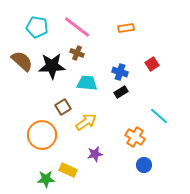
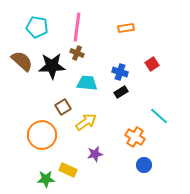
pink line: rotated 60 degrees clockwise
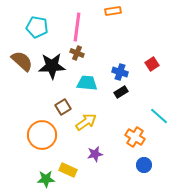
orange rectangle: moved 13 px left, 17 px up
